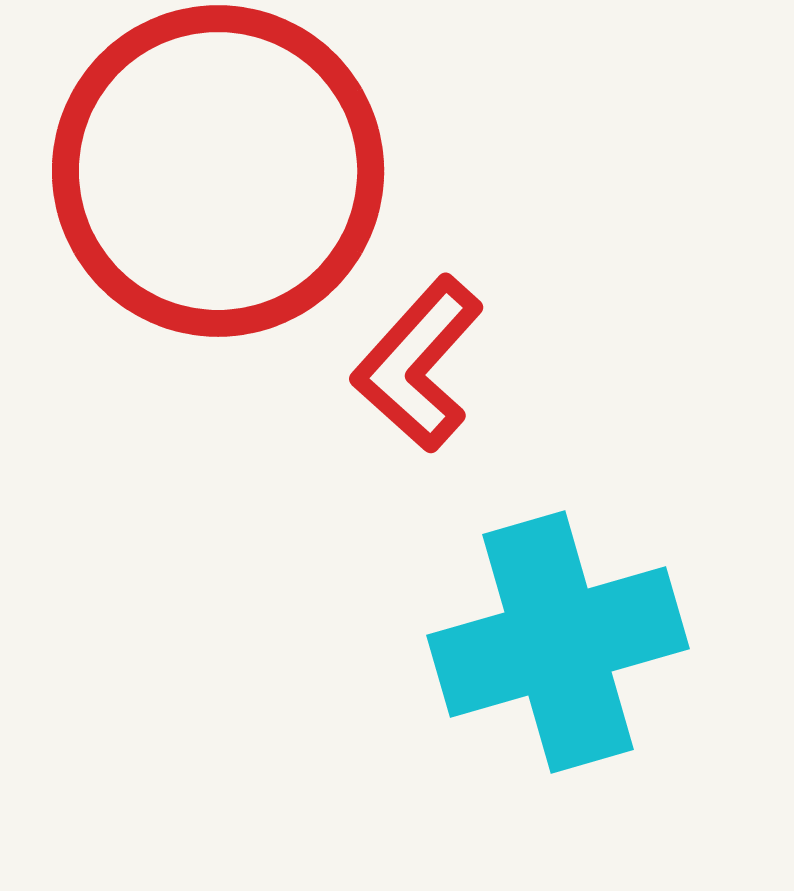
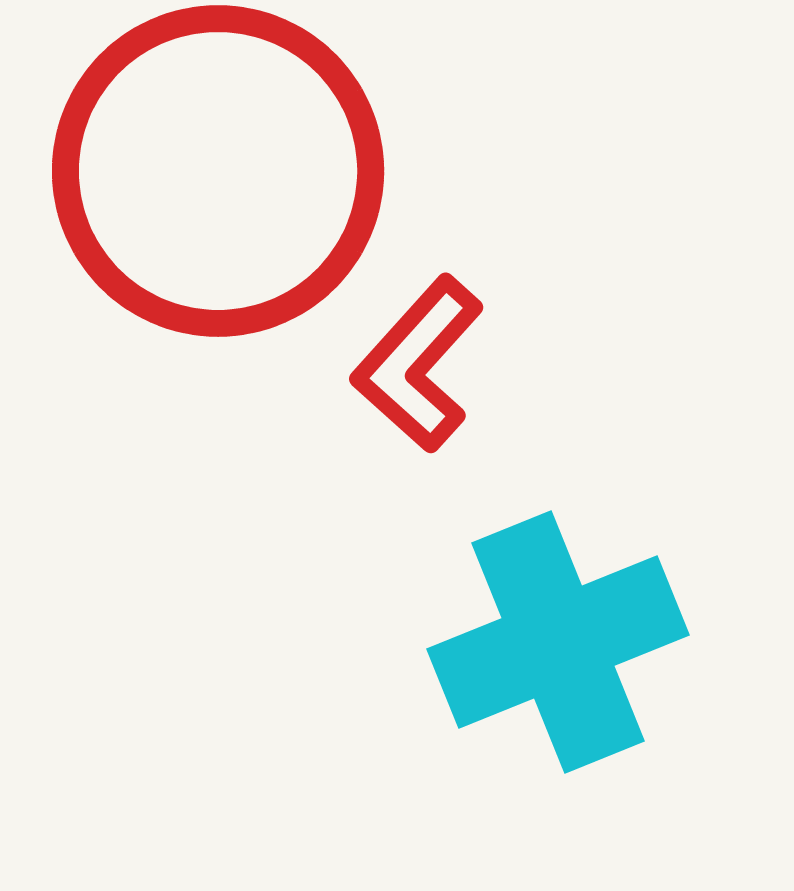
cyan cross: rotated 6 degrees counterclockwise
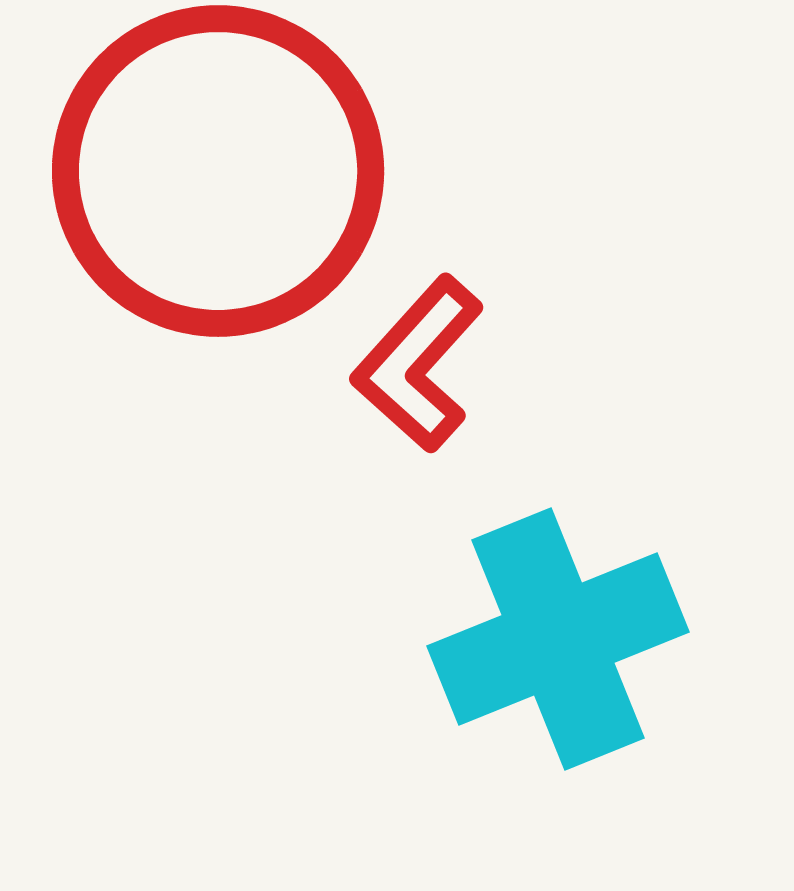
cyan cross: moved 3 px up
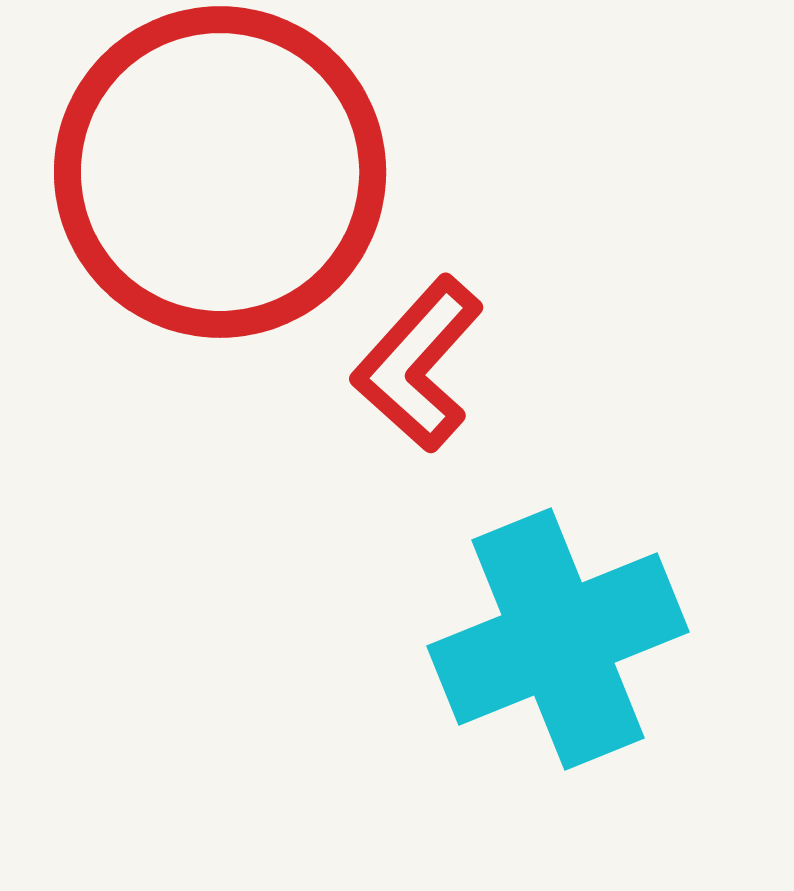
red circle: moved 2 px right, 1 px down
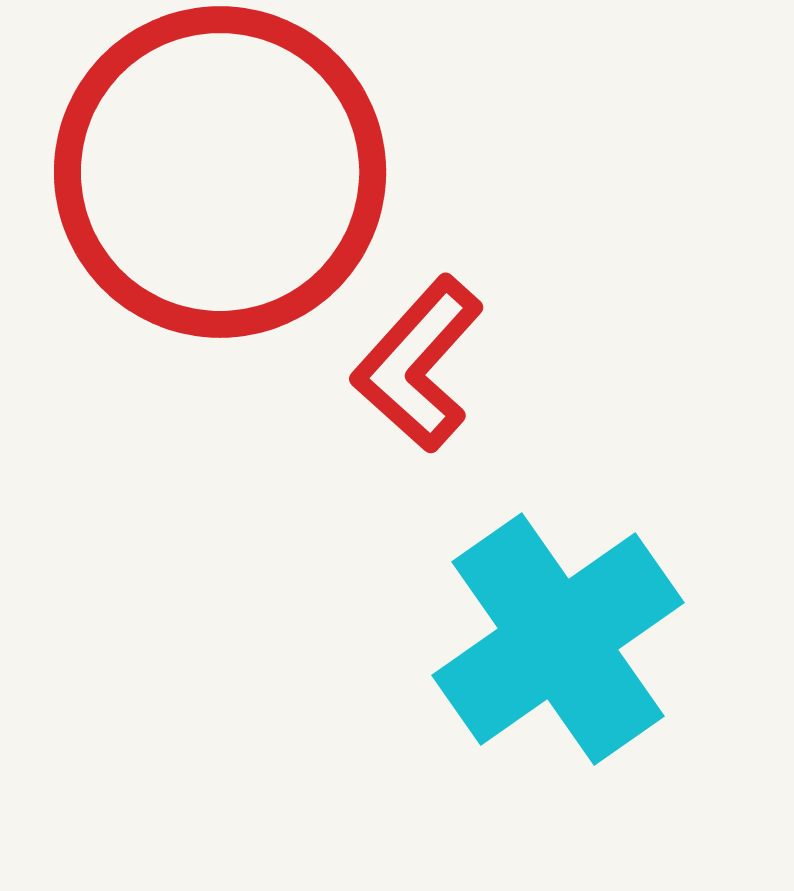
cyan cross: rotated 13 degrees counterclockwise
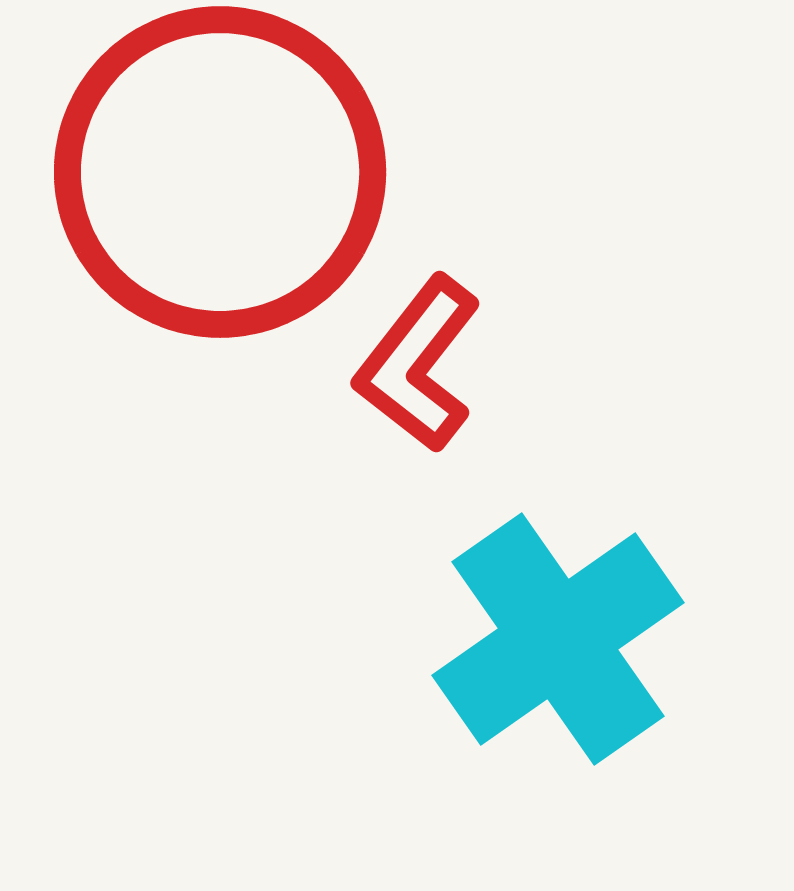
red L-shape: rotated 4 degrees counterclockwise
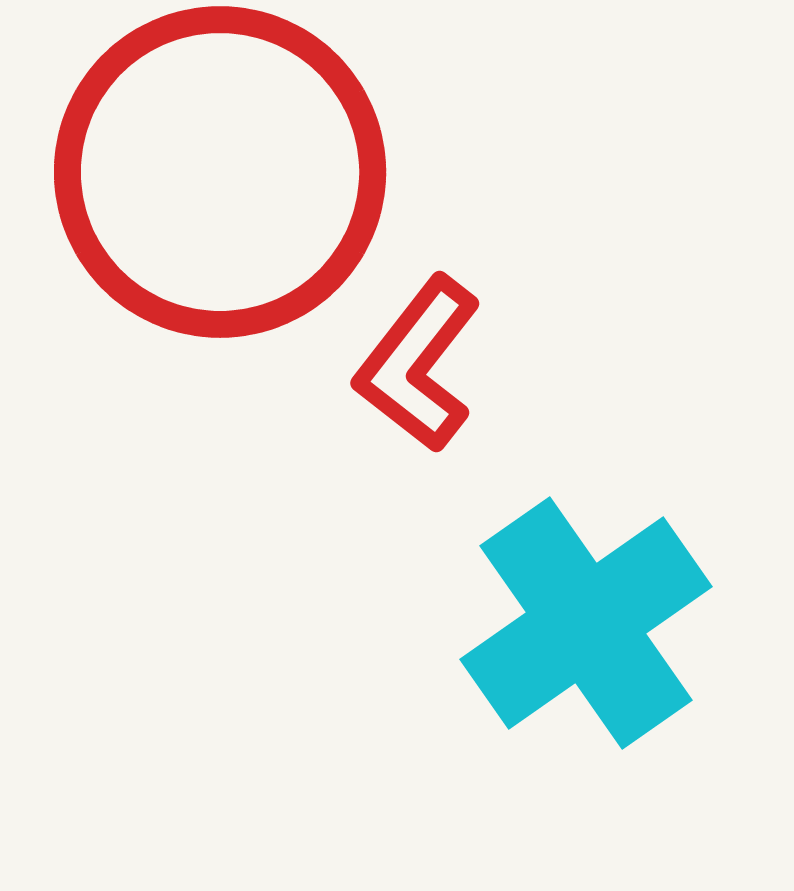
cyan cross: moved 28 px right, 16 px up
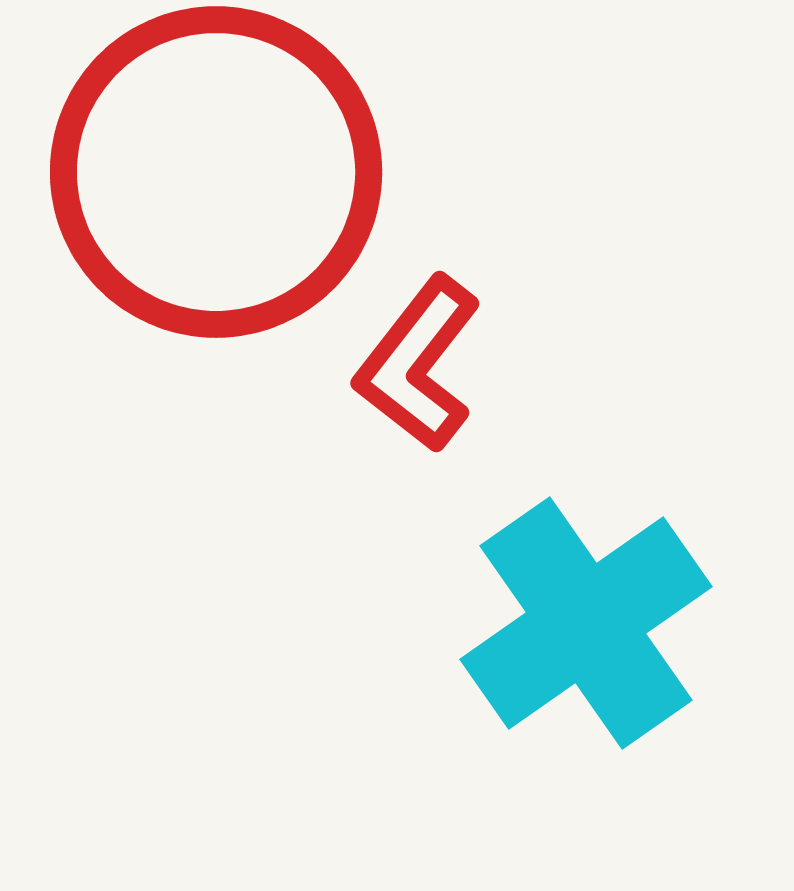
red circle: moved 4 px left
